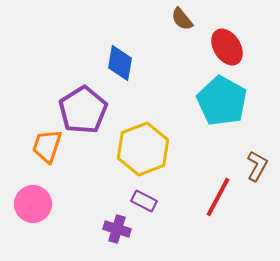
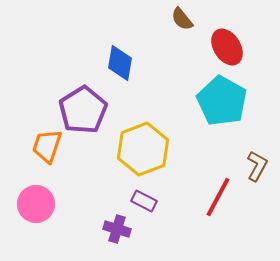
pink circle: moved 3 px right
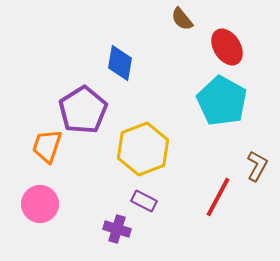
pink circle: moved 4 px right
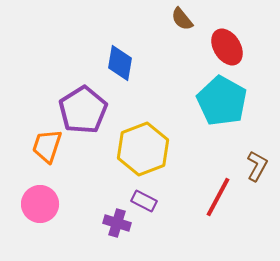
purple cross: moved 6 px up
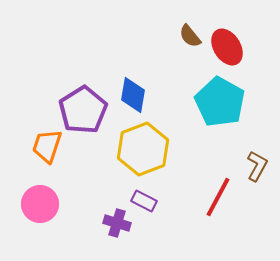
brown semicircle: moved 8 px right, 17 px down
blue diamond: moved 13 px right, 32 px down
cyan pentagon: moved 2 px left, 1 px down
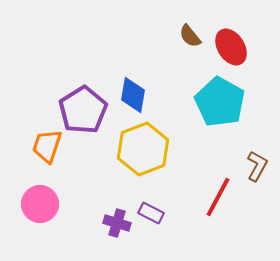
red ellipse: moved 4 px right
purple rectangle: moved 7 px right, 12 px down
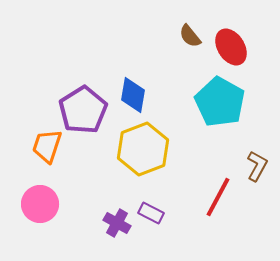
purple cross: rotated 12 degrees clockwise
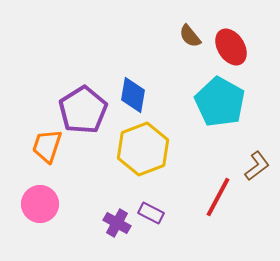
brown L-shape: rotated 24 degrees clockwise
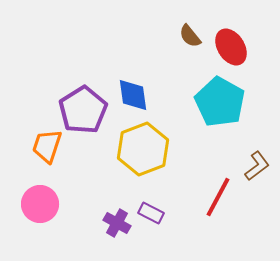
blue diamond: rotated 18 degrees counterclockwise
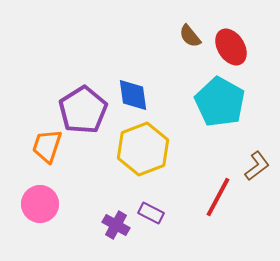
purple cross: moved 1 px left, 2 px down
